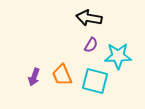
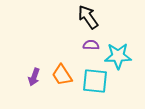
black arrow: moved 1 px left, 1 px up; rotated 45 degrees clockwise
purple semicircle: rotated 119 degrees counterclockwise
orange trapezoid: rotated 10 degrees counterclockwise
cyan square: rotated 8 degrees counterclockwise
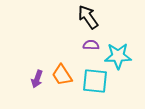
purple arrow: moved 3 px right, 2 px down
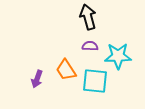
black arrow: rotated 20 degrees clockwise
purple semicircle: moved 1 px left, 1 px down
orange trapezoid: moved 4 px right, 5 px up
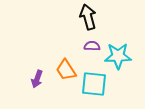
purple semicircle: moved 2 px right
cyan square: moved 1 px left, 3 px down
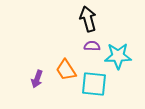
black arrow: moved 2 px down
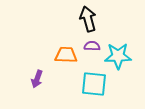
orange trapezoid: moved 15 px up; rotated 125 degrees clockwise
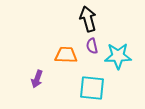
purple semicircle: rotated 105 degrees counterclockwise
cyan square: moved 2 px left, 4 px down
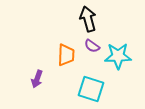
purple semicircle: rotated 42 degrees counterclockwise
orange trapezoid: rotated 90 degrees clockwise
cyan square: moved 1 px left, 1 px down; rotated 12 degrees clockwise
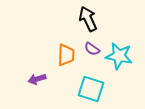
black arrow: rotated 10 degrees counterclockwise
purple semicircle: moved 3 px down
cyan star: moved 1 px right; rotated 12 degrees clockwise
purple arrow: rotated 54 degrees clockwise
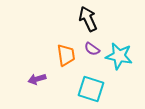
orange trapezoid: rotated 10 degrees counterclockwise
